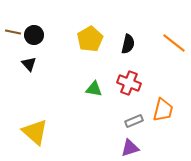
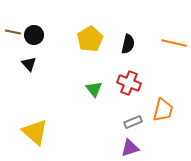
orange line: rotated 25 degrees counterclockwise
green triangle: rotated 42 degrees clockwise
gray rectangle: moved 1 px left, 1 px down
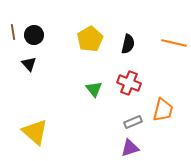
brown line: rotated 70 degrees clockwise
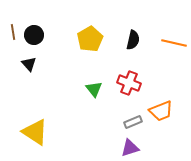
black semicircle: moved 5 px right, 4 px up
orange trapezoid: moved 2 px left, 1 px down; rotated 55 degrees clockwise
yellow triangle: rotated 8 degrees counterclockwise
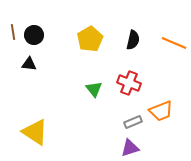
orange line: rotated 10 degrees clockwise
black triangle: rotated 42 degrees counterclockwise
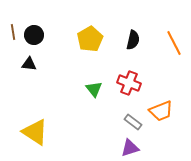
orange line: rotated 40 degrees clockwise
gray rectangle: rotated 60 degrees clockwise
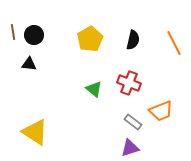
green triangle: rotated 12 degrees counterclockwise
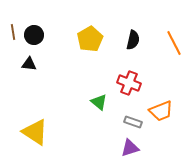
green triangle: moved 5 px right, 13 px down
gray rectangle: rotated 18 degrees counterclockwise
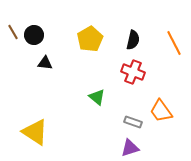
brown line: rotated 21 degrees counterclockwise
black triangle: moved 16 px right, 1 px up
red cross: moved 4 px right, 11 px up
green triangle: moved 2 px left, 5 px up
orange trapezoid: rotated 75 degrees clockwise
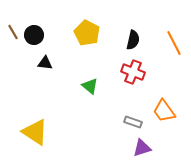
yellow pentagon: moved 3 px left, 6 px up; rotated 15 degrees counterclockwise
green triangle: moved 7 px left, 11 px up
orange trapezoid: moved 3 px right
purple triangle: moved 12 px right
